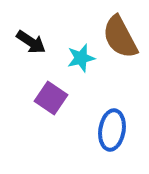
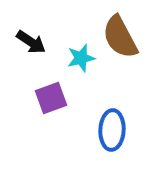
purple square: rotated 36 degrees clockwise
blue ellipse: rotated 6 degrees counterclockwise
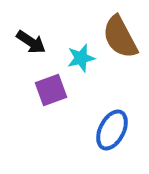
purple square: moved 8 px up
blue ellipse: rotated 24 degrees clockwise
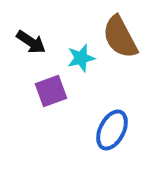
purple square: moved 1 px down
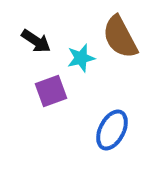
black arrow: moved 5 px right, 1 px up
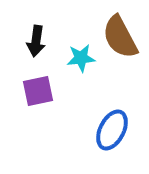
black arrow: rotated 64 degrees clockwise
cyan star: rotated 8 degrees clockwise
purple square: moved 13 px left; rotated 8 degrees clockwise
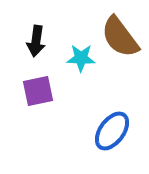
brown semicircle: rotated 9 degrees counterclockwise
cyan star: rotated 8 degrees clockwise
blue ellipse: moved 1 px down; rotated 9 degrees clockwise
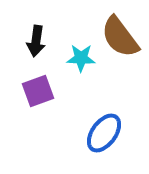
purple square: rotated 8 degrees counterclockwise
blue ellipse: moved 8 px left, 2 px down
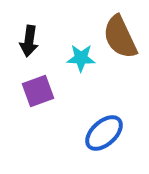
brown semicircle: rotated 12 degrees clockwise
black arrow: moved 7 px left
blue ellipse: rotated 12 degrees clockwise
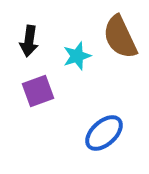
cyan star: moved 4 px left, 2 px up; rotated 20 degrees counterclockwise
